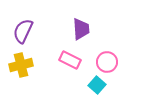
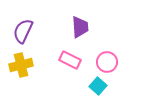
purple trapezoid: moved 1 px left, 2 px up
cyan square: moved 1 px right, 1 px down
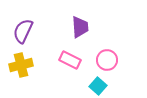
pink circle: moved 2 px up
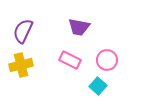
purple trapezoid: moved 1 px left; rotated 105 degrees clockwise
